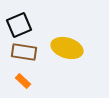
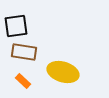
black square: moved 3 px left, 1 px down; rotated 15 degrees clockwise
yellow ellipse: moved 4 px left, 24 px down
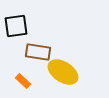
brown rectangle: moved 14 px right
yellow ellipse: rotated 16 degrees clockwise
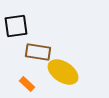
orange rectangle: moved 4 px right, 3 px down
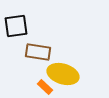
yellow ellipse: moved 2 px down; rotated 16 degrees counterclockwise
orange rectangle: moved 18 px right, 3 px down
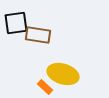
black square: moved 3 px up
brown rectangle: moved 17 px up
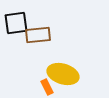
brown rectangle: rotated 15 degrees counterclockwise
orange rectangle: moved 2 px right; rotated 21 degrees clockwise
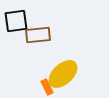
black square: moved 2 px up
yellow ellipse: rotated 60 degrees counterclockwise
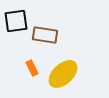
brown rectangle: moved 7 px right; rotated 15 degrees clockwise
orange rectangle: moved 15 px left, 19 px up
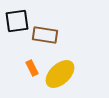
black square: moved 1 px right
yellow ellipse: moved 3 px left
